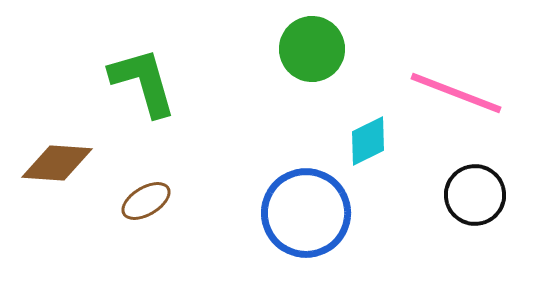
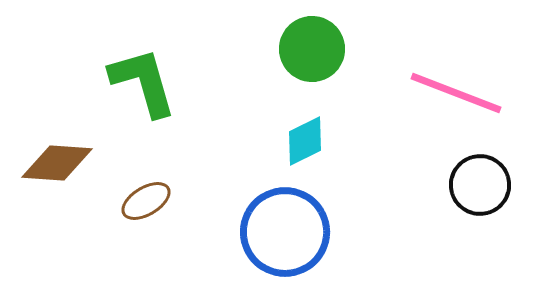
cyan diamond: moved 63 px left
black circle: moved 5 px right, 10 px up
blue circle: moved 21 px left, 19 px down
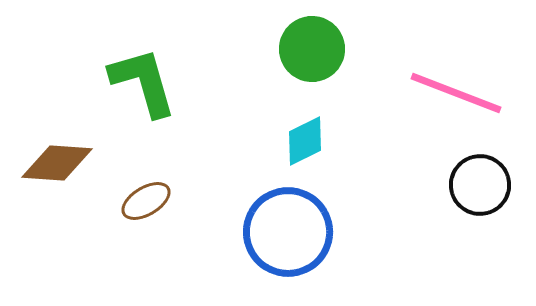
blue circle: moved 3 px right
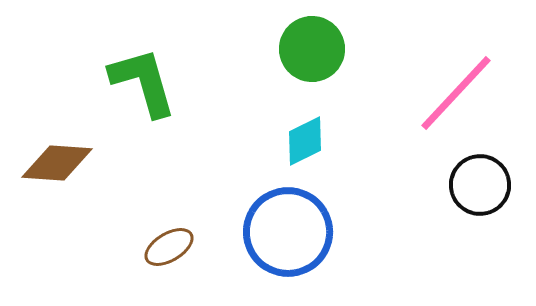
pink line: rotated 68 degrees counterclockwise
brown ellipse: moved 23 px right, 46 px down
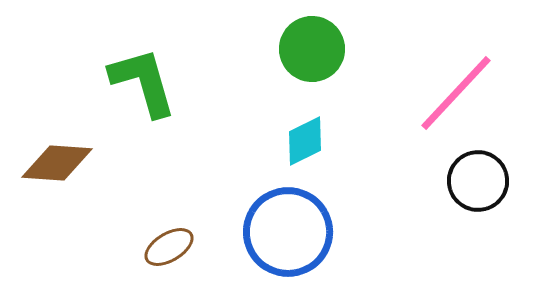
black circle: moved 2 px left, 4 px up
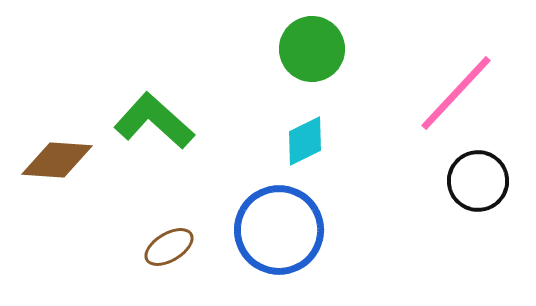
green L-shape: moved 11 px right, 39 px down; rotated 32 degrees counterclockwise
brown diamond: moved 3 px up
blue circle: moved 9 px left, 2 px up
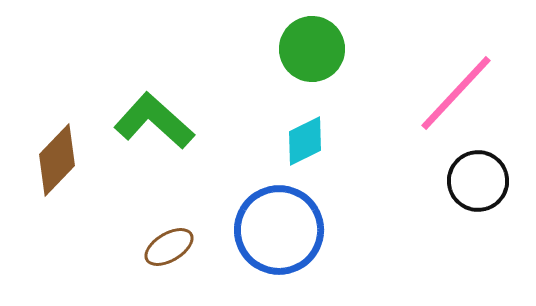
brown diamond: rotated 50 degrees counterclockwise
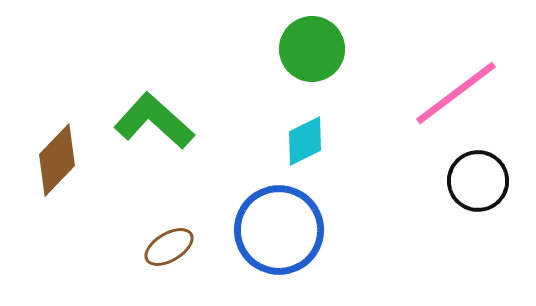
pink line: rotated 10 degrees clockwise
